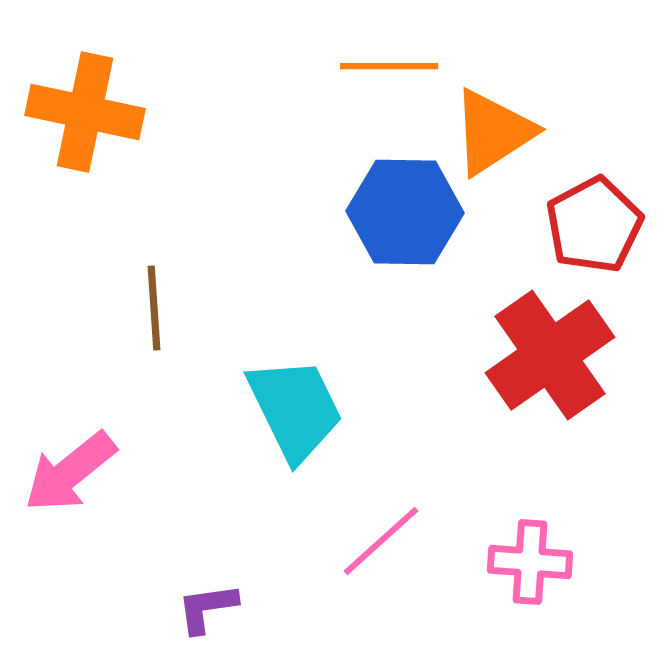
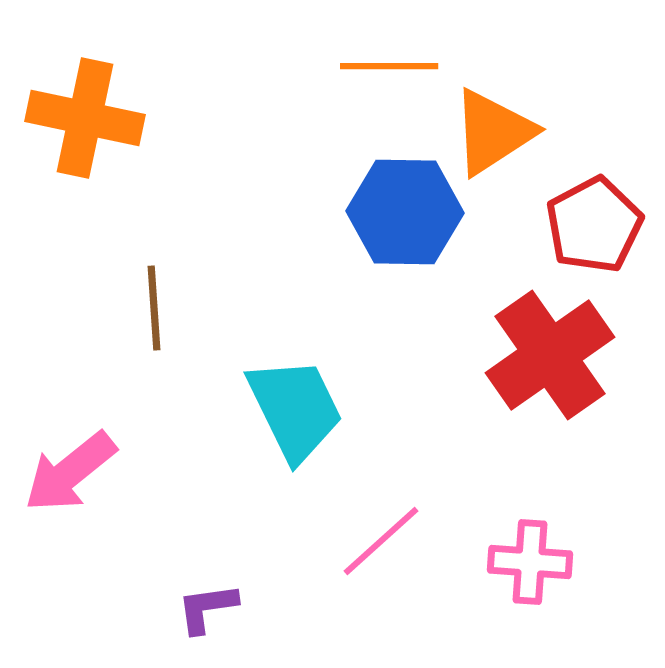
orange cross: moved 6 px down
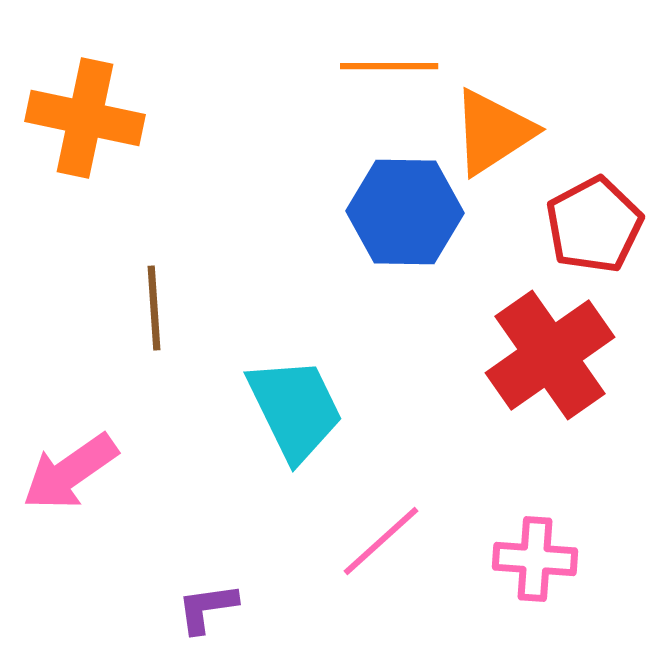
pink arrow: rotated 4 degrees clockwise
pink cross: moved 5 px right, 3 px up
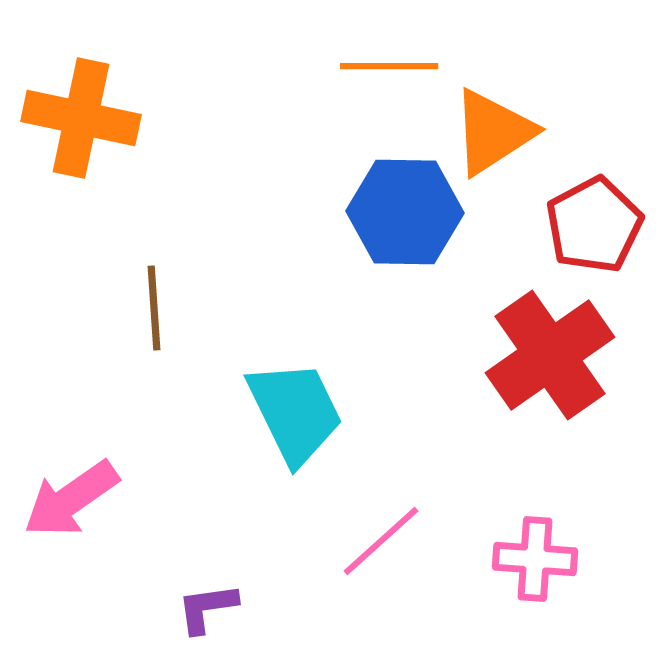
orange cross: moved 4 px left
cyan trapezoid: moved 3 px down
pink arrow: moved 1 px right, 27 px down
